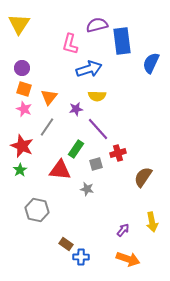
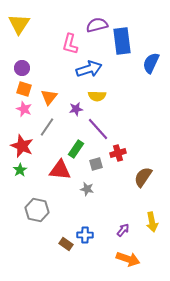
blue cross: moved 4 px right, 22 px up
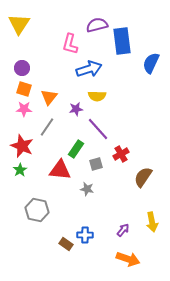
pink star: rotated 21 degrees counterclockwise
red cross: moved 3 px right, 1 px down; rotated 14 degrees counterclockwise
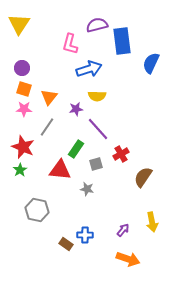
red star: moved 1 px right, 1 px down
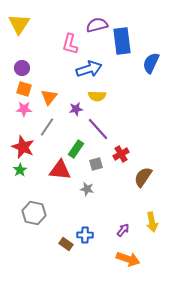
gray hexagon: moved 3 px left, 3 px down
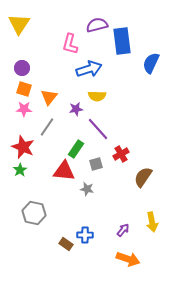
red triangle: moved 4 px right, 1 px down
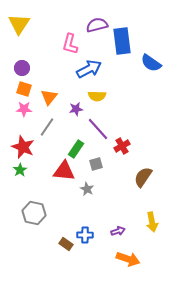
blue semicircle: rotated 80 degrees counterclockwise
blue arrow: rotated 10 degrees counterclockwise
red cross: moved 1 px right, 8 px up
gray star: rotated 16 degrees clockwise
purple arrow: moved 5 px left, 1 px down; rotated 32 degrees clockwise
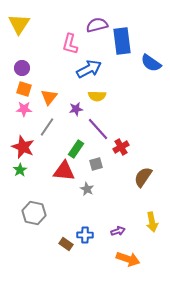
red cross: moved 1 px left, 1 px down
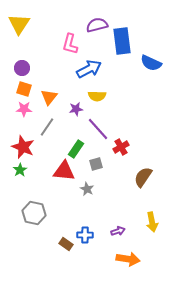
blue semicircle: rotated 10 degrees counterclockwise
orange arrow: rotated 10 degrees counterclockwise
